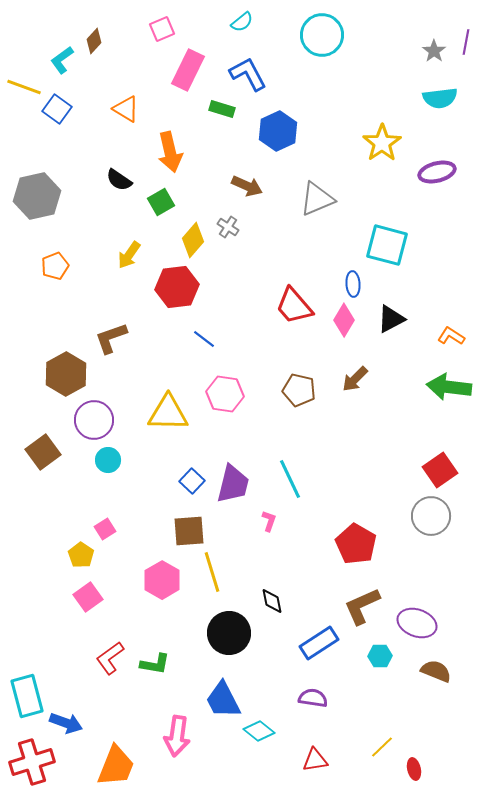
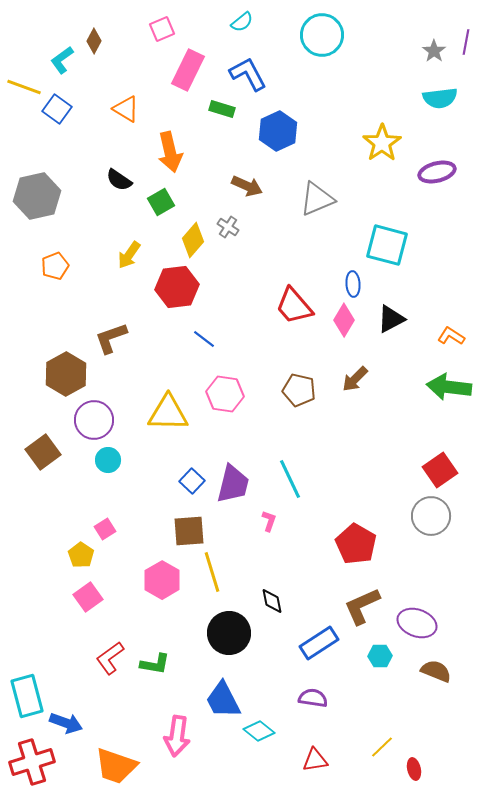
brown diamond at (94, 41): rotated 15 degrees counterclockwise
orange trapezoid at (116, 766): rotated 87 degrees clockwise
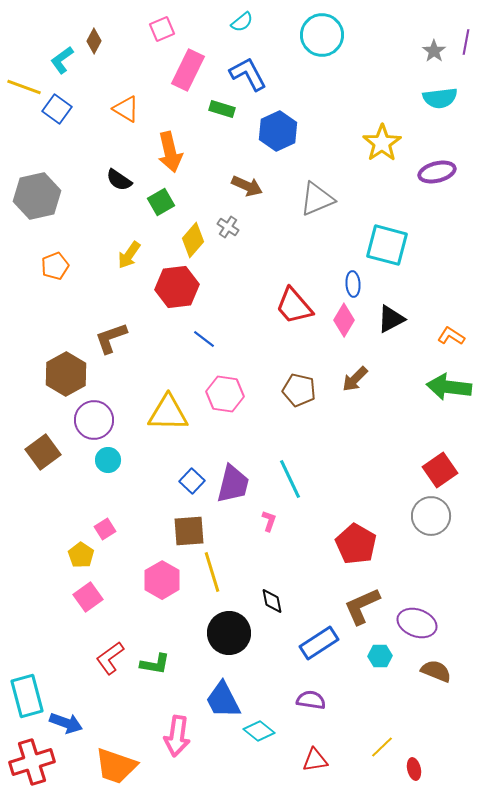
purple semicircle at (313, 698): moved 2 px left, 2 px down
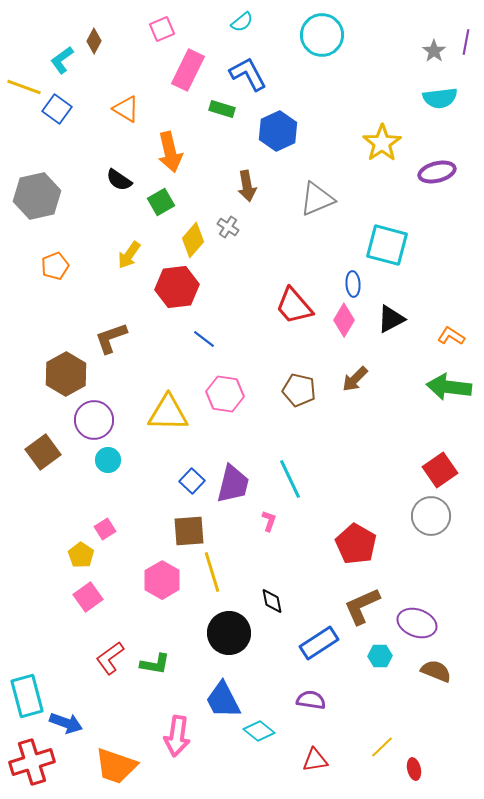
brown arrow at (247, 186): rotated 56 degrees clockwise
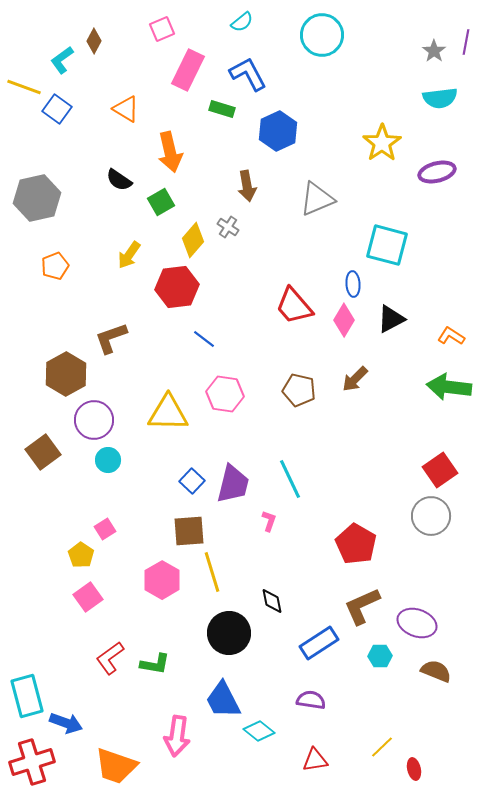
gray hexagon at (37, 196): moved 2 px down
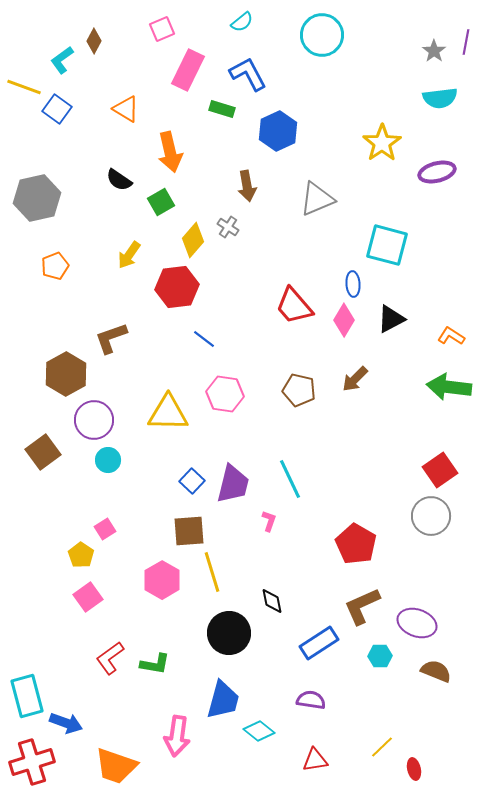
blue trapezoid at (223, 700): rotated 138 degrees counterclockwise
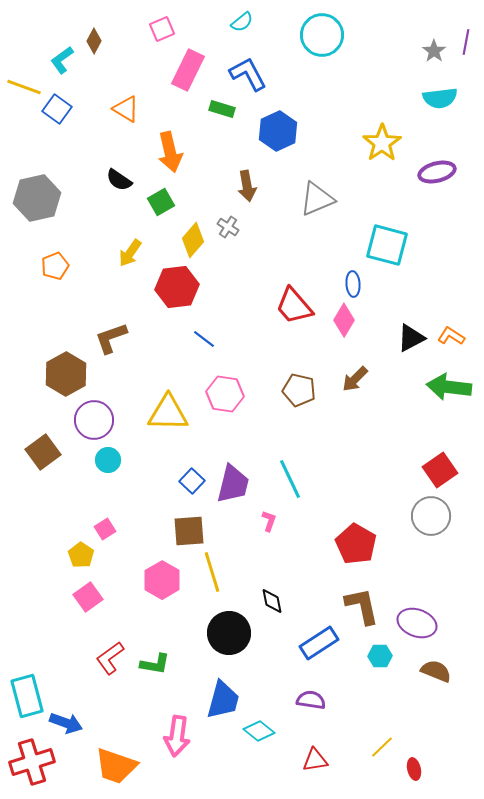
yellow arrow at (129, 255): moved 1 px right, 2 px up
black triangle at (391, 319): moved 20 px right, 19 px down
brown L-shape at (362, 606): rotated 102 degrees clockwise
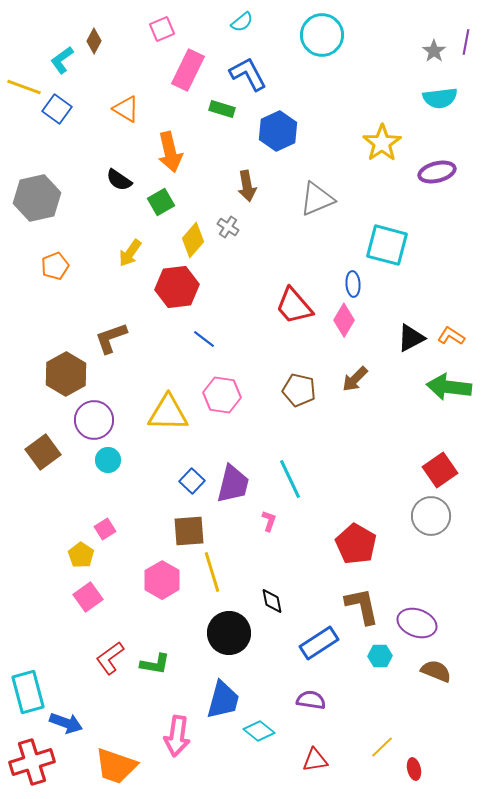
pink hexagon at (225, 394): moved 3 px left, 1 px down
cyan rectangle at (27, 696): moved 1 px right, 4 px up
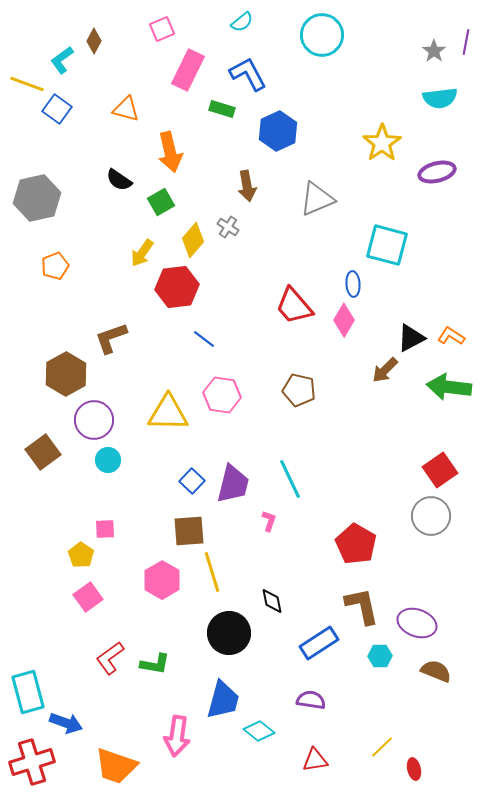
yellow line at (24, 87): moved 3 px right, 3 px up
orange triangle at (126, 109): rotated 16 degrees counterclockwise
yellow arrow at (130, 253): moved 12 px right
brown arrow at (355, 379): moved 30 px right, 9 px up
pink square at (105, 529): rotated 30 degrees clockwise
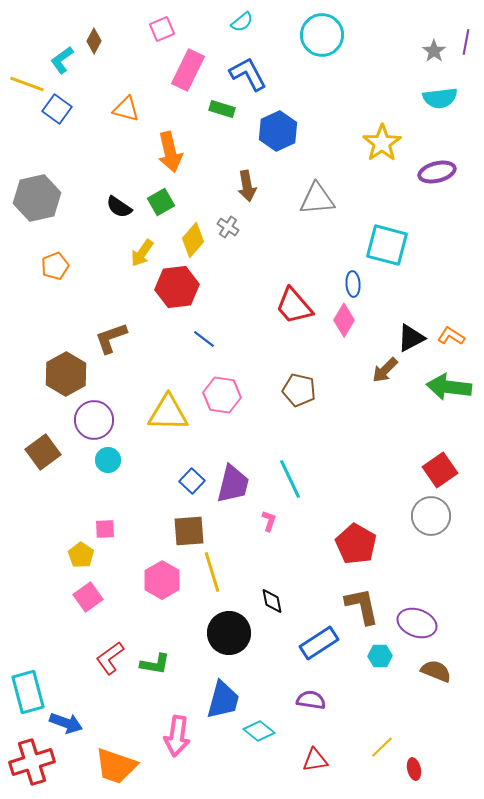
black semicircle at (119, 180): moved 27 px down
gray triangle at (317, 199): rotated 18 degrees clockwise
